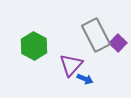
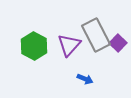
purple triangle: moved 2 px left, 20 px up
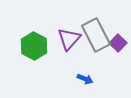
purple triangle: moved 6 px up
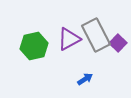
purple triangle: rotated 20 degrees clockwise
green hexagon: rotated 20 degrees clockwise
blue arrow: rotated 56 degrees counterclockwise
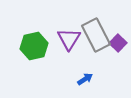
purple triangle: rotated 30 degrees counterclockwise
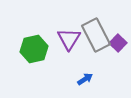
green hexagon: moved 3 px down
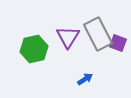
gray rectangle: moved 2 px right, 1 px up
purple triangle: moved 1 px left, 2 px up
purple square: rotated 24 degrees counterclockwise
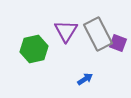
purple triangle: moved 2 px left, 6 px up
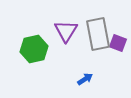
gray rectangle: rotated 16 degrees clockwise
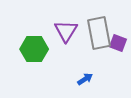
gray rectangle: moved 1 px right, 1 px up
green hexagon: rotated 12 degrees clockwise
